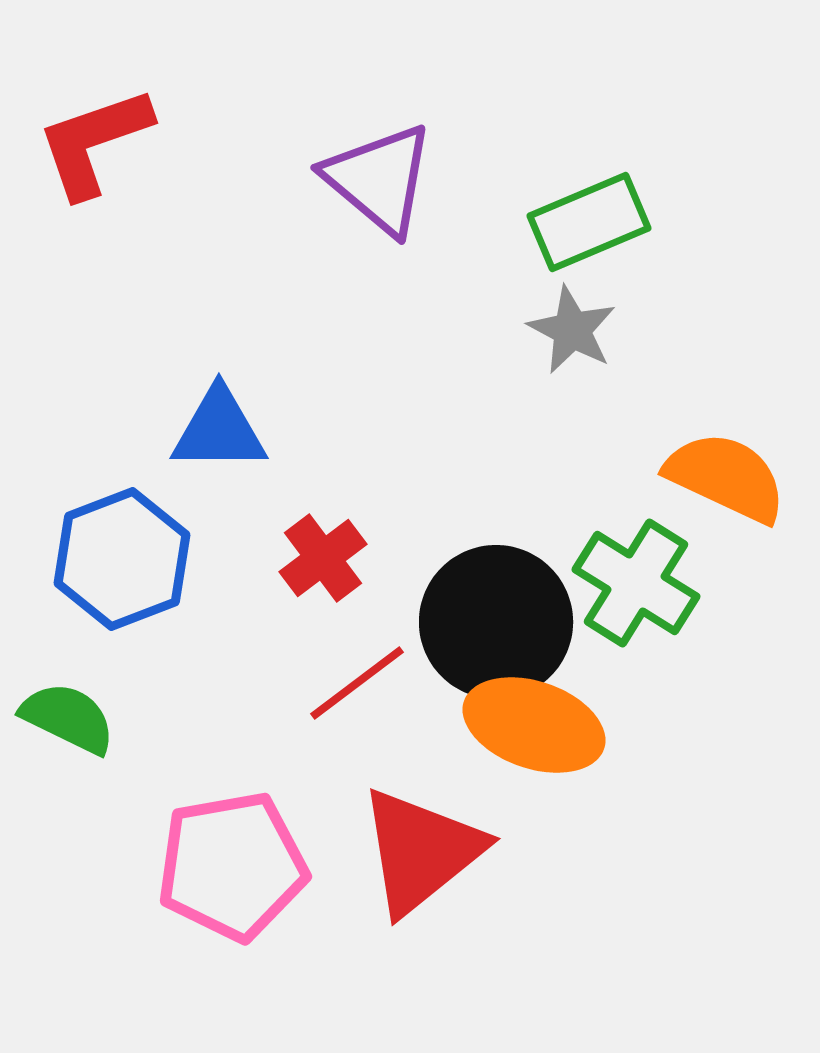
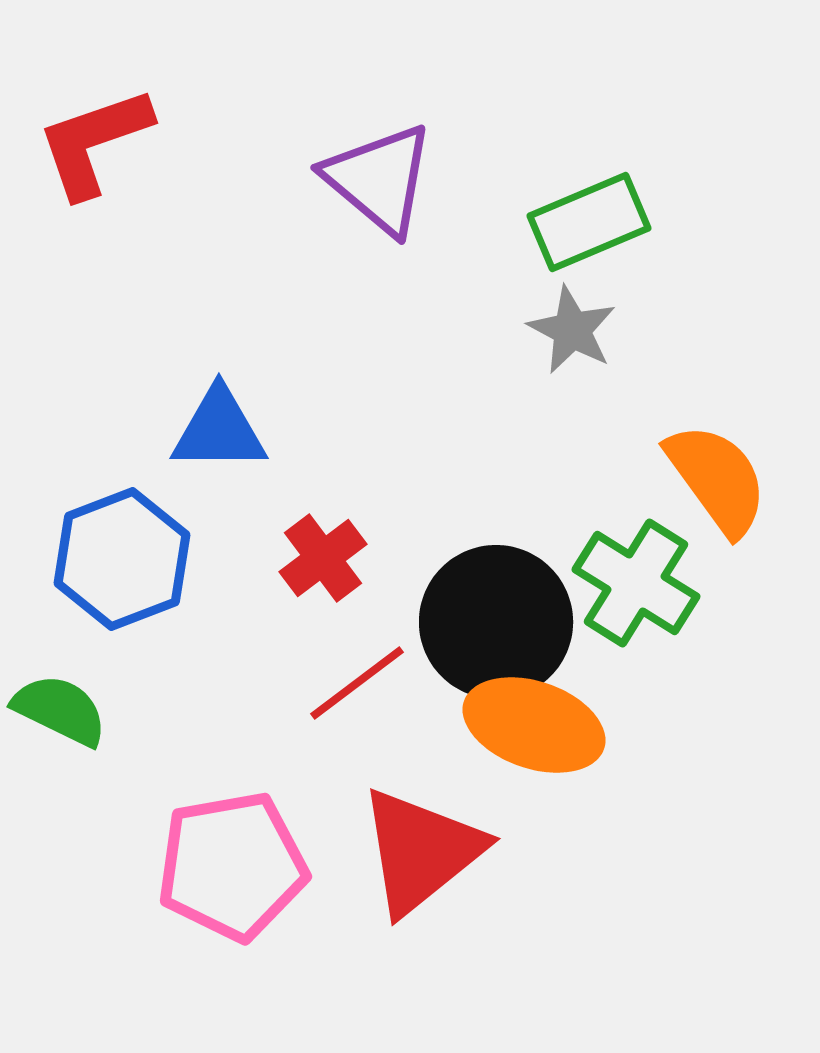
orange semicircle: moved 9 px left, 2 px down; rotated 29 degrees clockwise
green semicircle: moved 8 px left, 8 px up
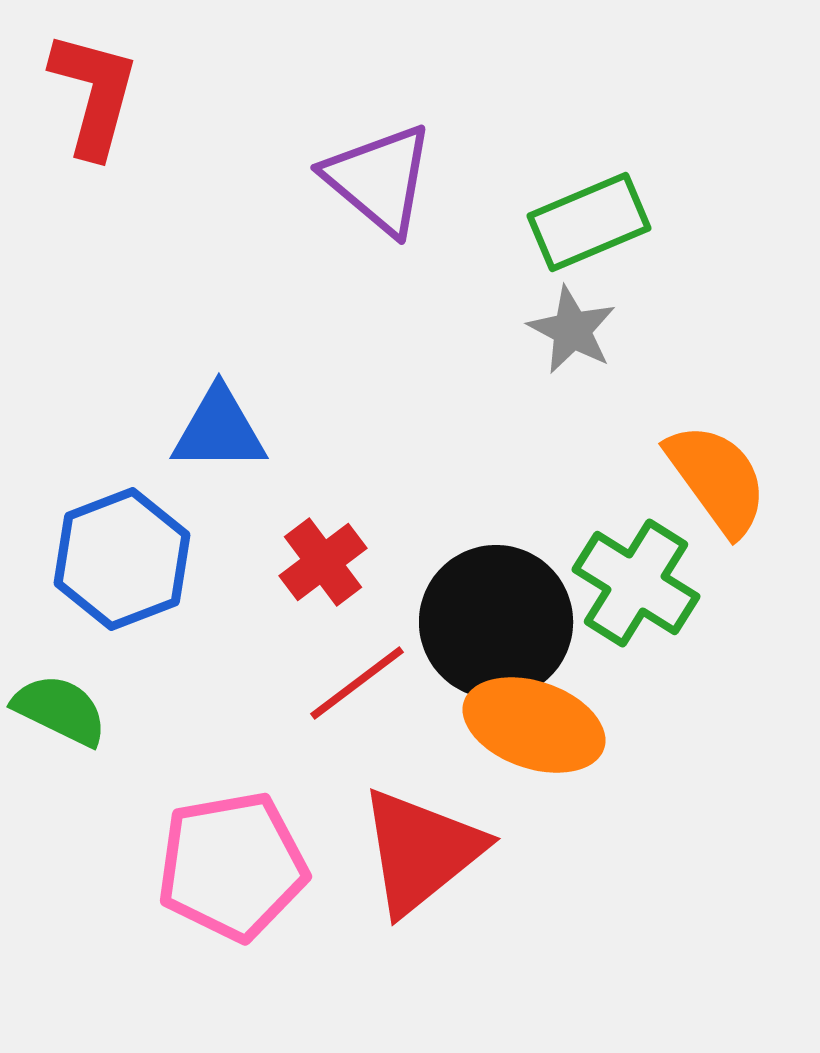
red L-shape: moved 48 px up; rotated 124 degrees clockwise
red cross: moved 4 px down
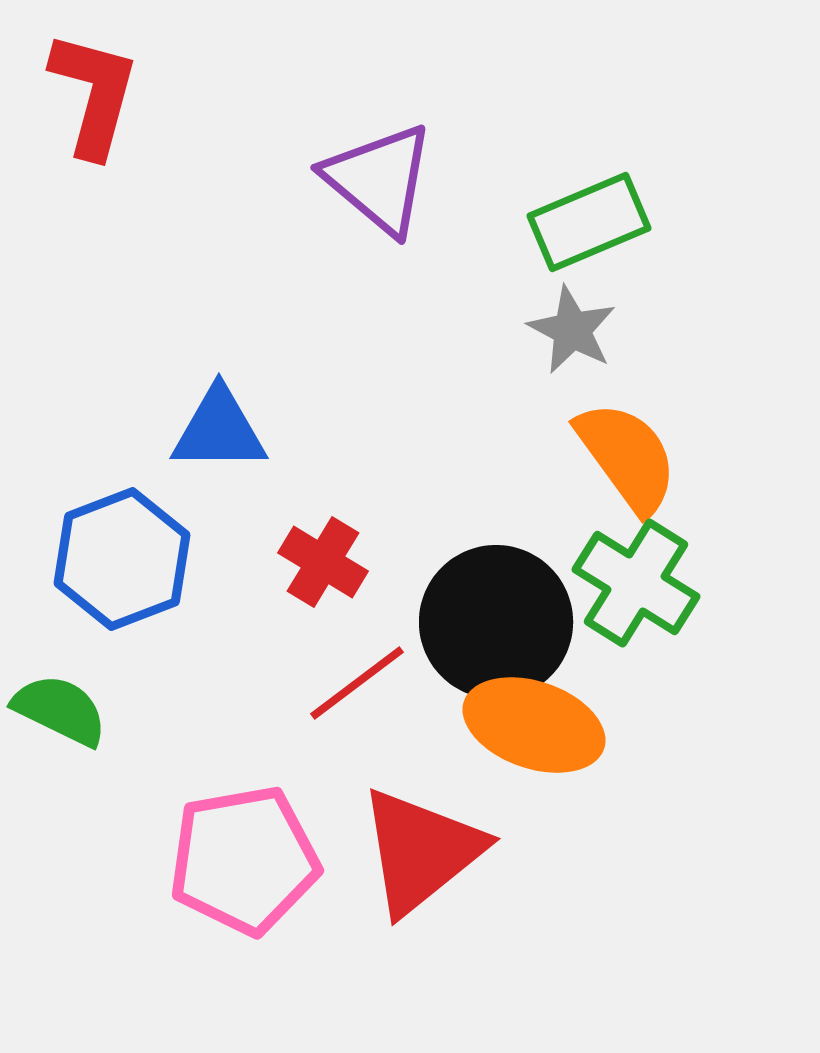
orange semicircle: moved 90 px left, 22 px up
red cross: rotated 22 degrees counterclockwise
pink pentagon: moved 12 px right, 6 px up
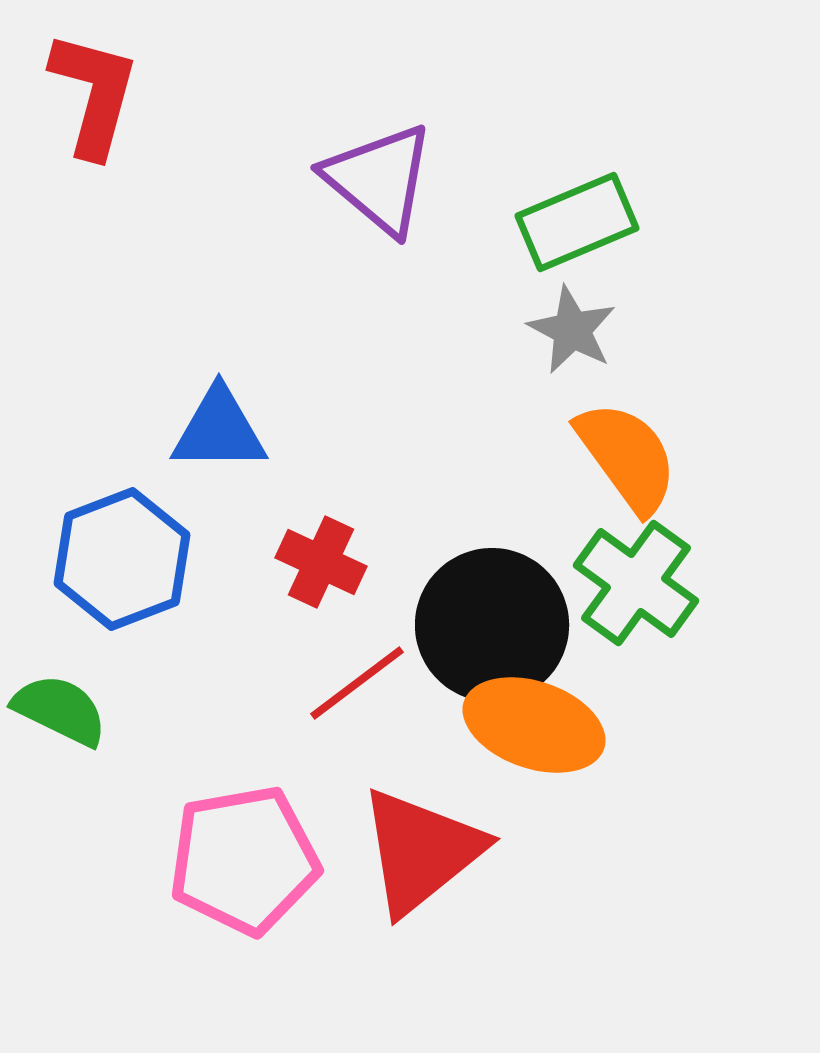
green rectangle: moved 12 px left
red cross: moved 2 px left; rotated 6 degrees counterclockwise
green cross: rotated 4 degrees clockwise
black circle: moved 4 px left, 3 px down
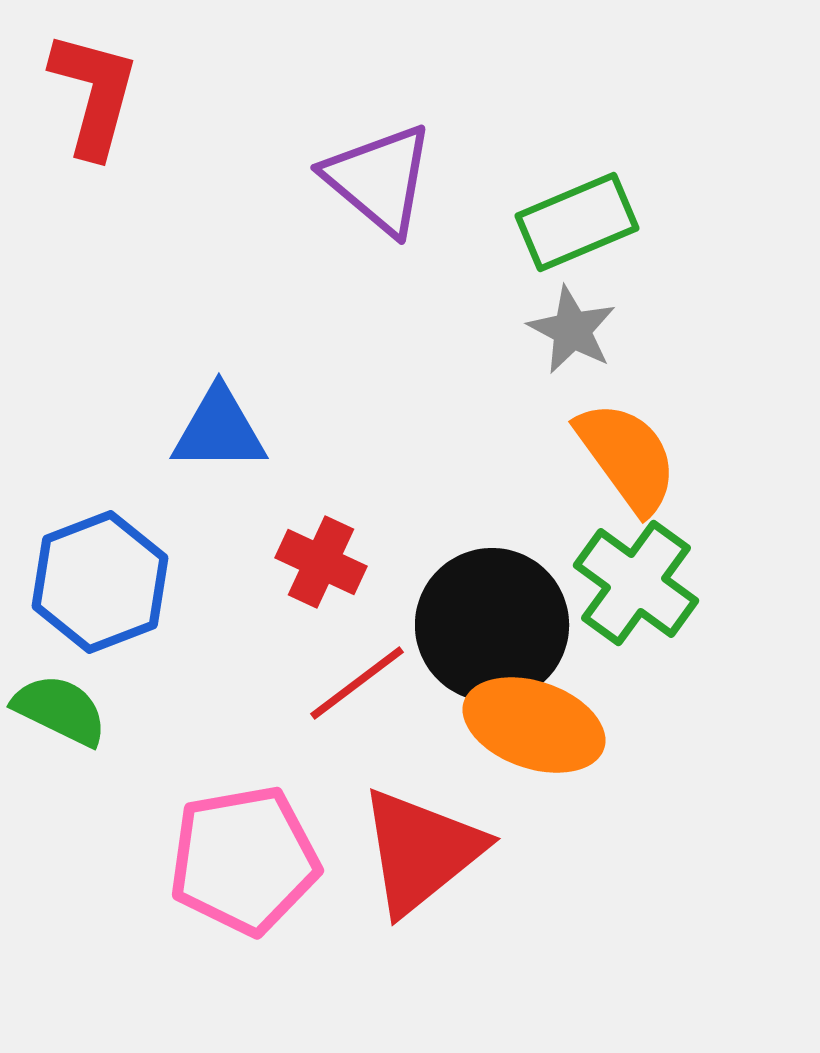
blue hexagon: moved 22 px left, 23 px down
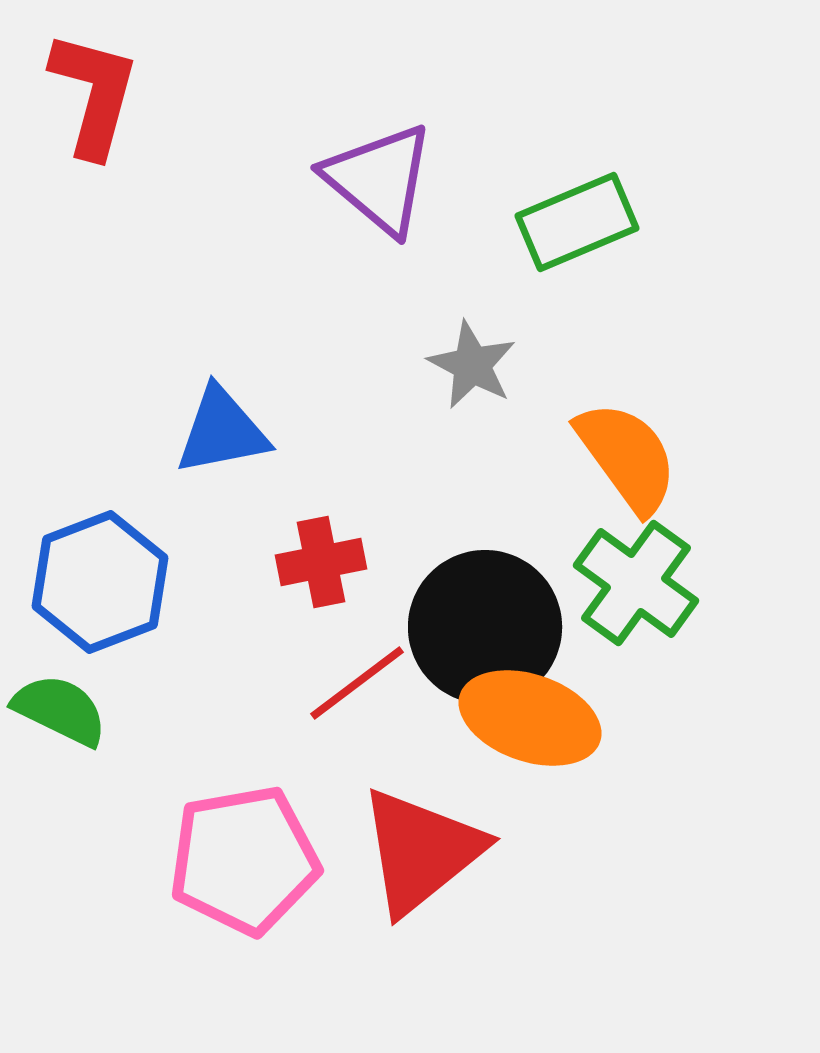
gray star: moved 100 px left, 35 px down
blue triangle: moved 3 px right, 1 px down; rotated 11 degrees counterclockwise
red cross: rotated 36 degrees counterclockwise
black circle: moved 7 px left, 2 px down
orange ellipse: moved 4 px left, 7 px up
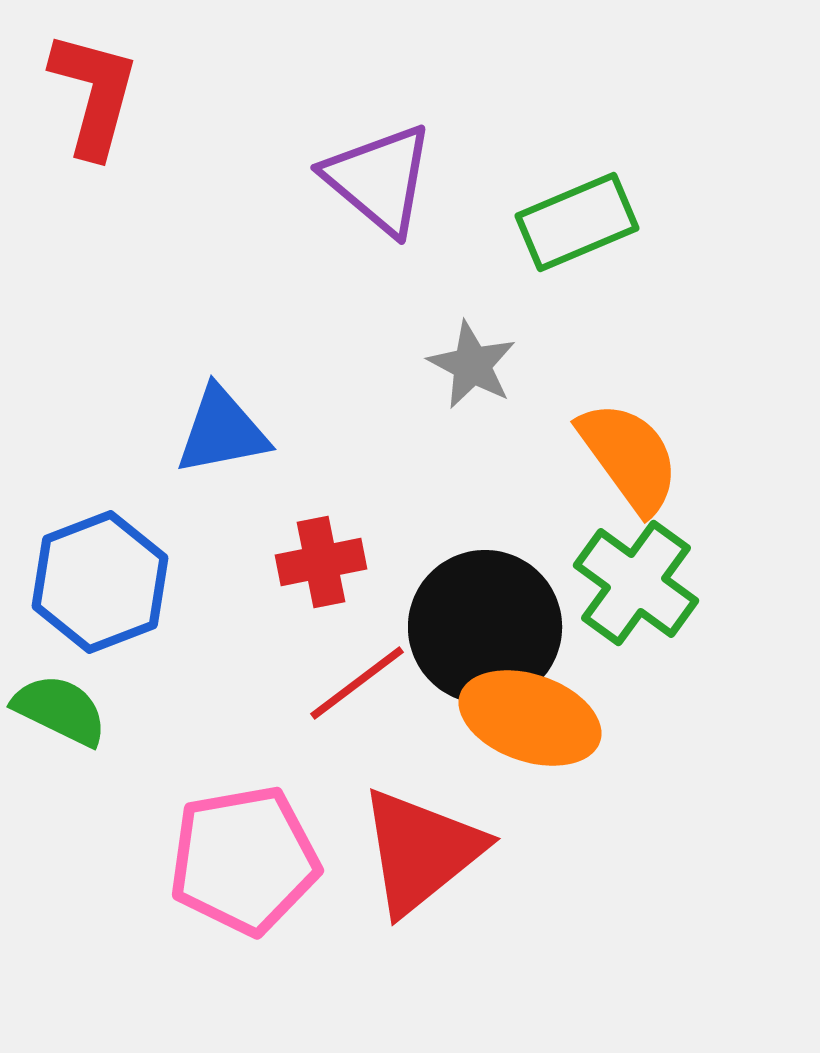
orange semicircle: moved 2 px right
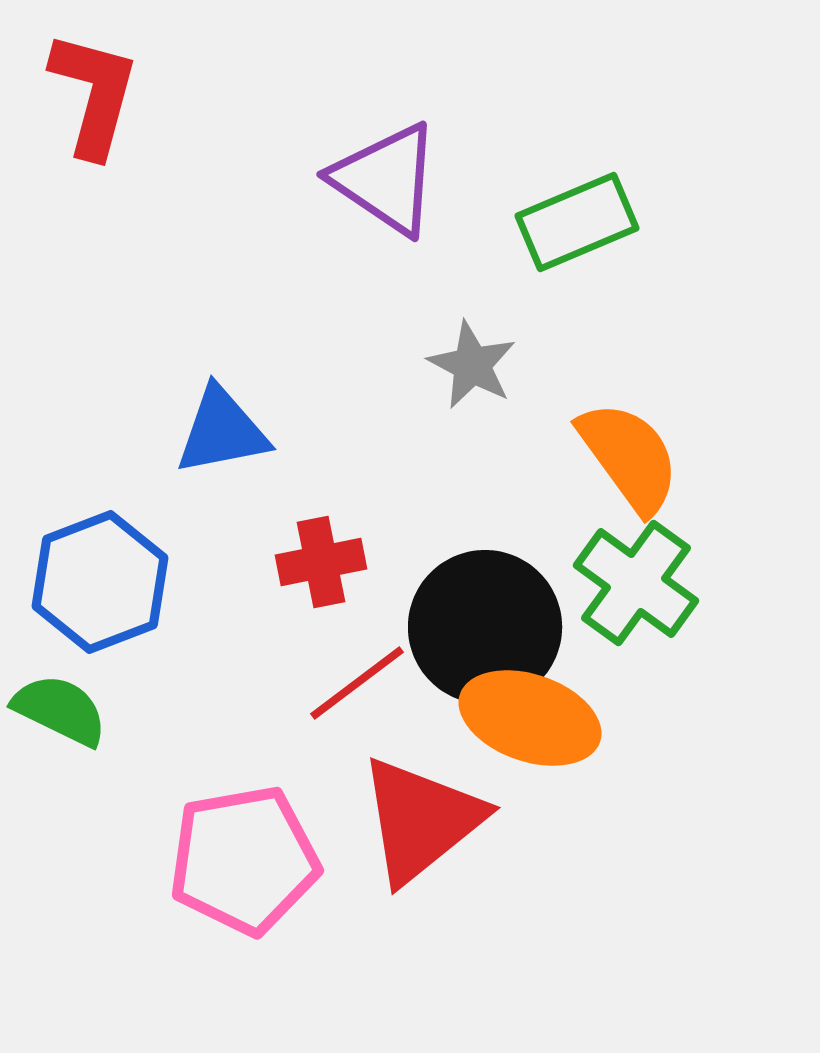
purple triangle: moved 7 px right; rotated 6 degrees counterclockwise
red triangle: moved 31 px up
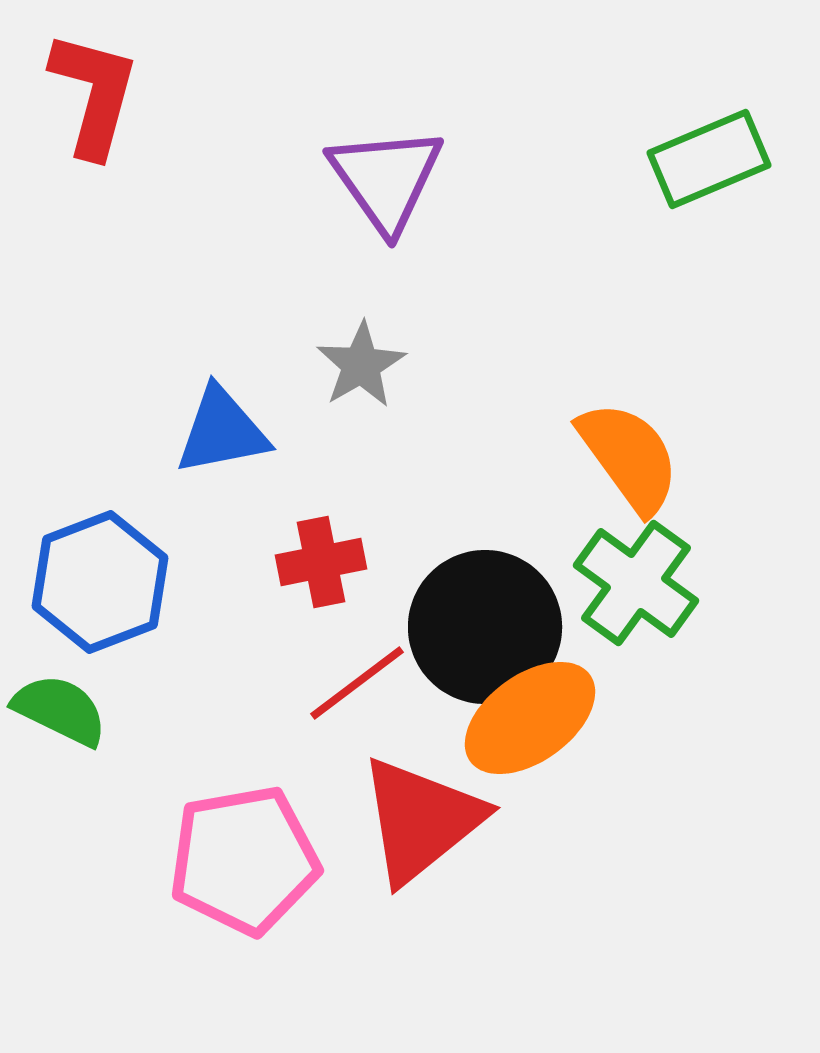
purple triangle: rotated 21 degrees clockwise
green rectangle: moved 132 px right, 63 px up
gray star: moved 111 px left; rotated 14 degrees clockwise
orange ellipse: rotated 55 degrees counterclockwise
